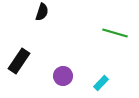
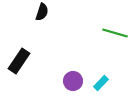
purple circle: moved 10 px right, 5 px down
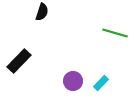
black rectangle: rotated 10 degrees clockwise
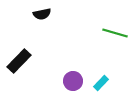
black semicircle: moved 2 px down; rotated 60 degrees clockwise
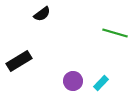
black semicircle: rotated 24 degrees counterclockwise
black rectangle: rotated 15 degrees clockwise
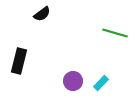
black rectangle: rotated 45 degrees counterclockwise
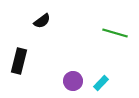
black semicircle: moved 7 px down
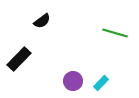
black rectangle: moved 2 px up; rotated 30 degrees clockwise
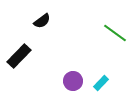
green line: rotated 20 degrees clockwise
black rectangle: moved 3 px up
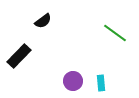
black semicircle: moved 1 px right
cyan rectangle: rotated 49 degrees counterclockwise
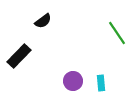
green line: moved 2 px right; rotated 20 degrees clockwise
